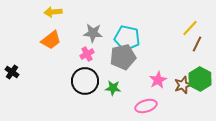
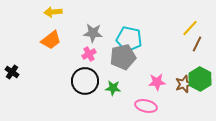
cyan pentagon: moved 2 px right, 1 px down
pink cross: moved 2 px right
pink star: moved 1 px left, 2 px down; rotated 24 degrees clockwise
brown star: moved 1 px right, 1 px up
pink ellipse: rotated 30 degrees clockwise
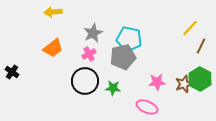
gray star: rotated 30 degrees counterclockwise
orange trapezoid: moved 2 px right, 8 px down
brown line: moved 4 px right, 2 px down
pink ellipse: moved 1 px right, 1 px down; rotated 10 degrees clockwise
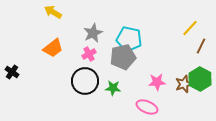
yellow arrow: rotated 36 degrees clockwise
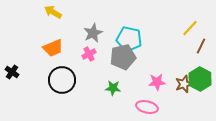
orange trapezoid: rotated 15 degrees clockwise
black circle: moved 23 px left, 1 px up
pink ellipse: rotated 10 degrees counterclockwise
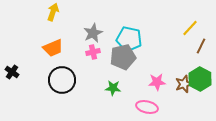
yellow arrow: rotated 78 degrees clockwise
pink cross: moved 4 px right, 2 px up; rotated 16 degrees clockwise
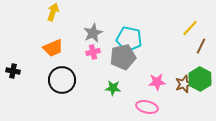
black cross: moved 1 px right, 1 px up; rotated 24 degrees counterclockwise
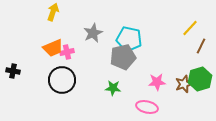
pink cross: moved 26 px left
green hexagon: rotated 15 degrees clockwise
